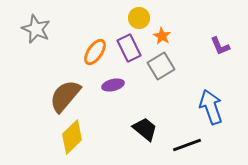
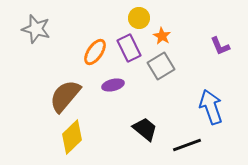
gray star: rotated 8 degrees counterclockwise
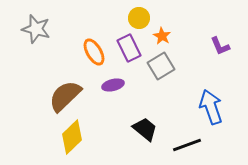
orange ellipse: moved 1 px left; rotated 64 degrees counterclockwise
brown semicircle: rotated 6 degrees clockwise
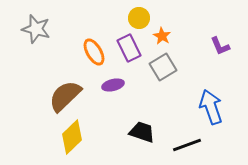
gray square: moved 2 px right, 1 px down
black trapezoid: moved 3 px left, 3 px down; rotated 20 degrees counterclockwise
